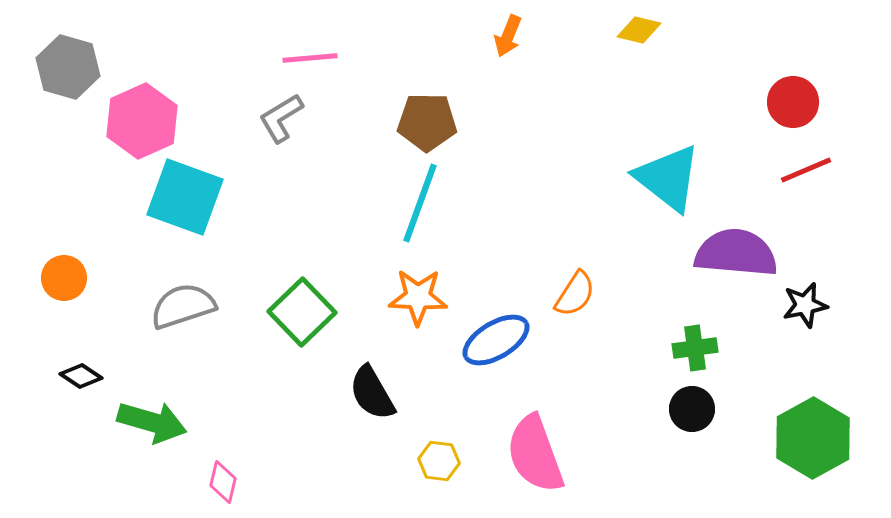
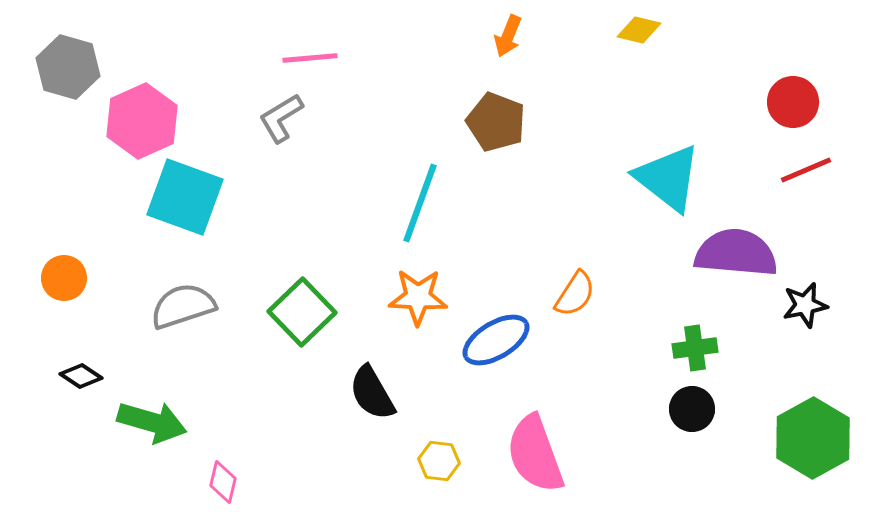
brown pentagon: moved 69 px right; rotated 20 degrees clockwise
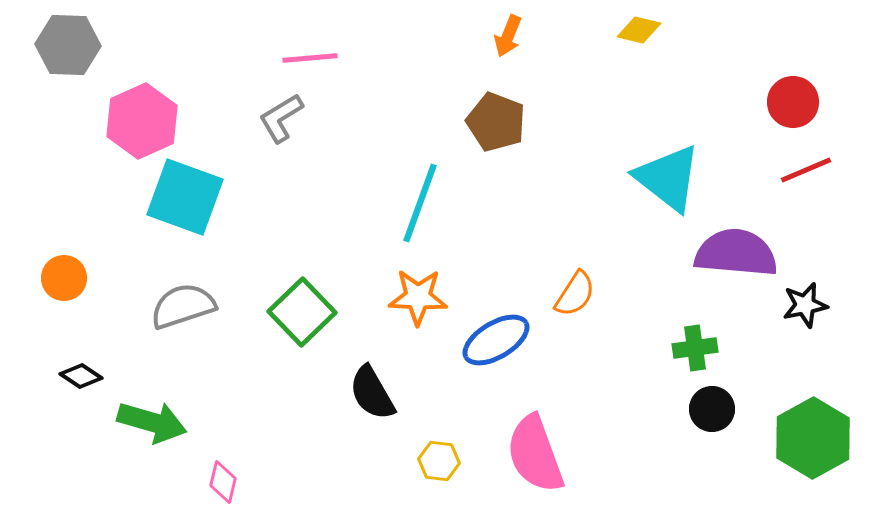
gray hexagon: moved 22 px up; rotated 14 degrees counterclockwise
black circle: moved 20 px right
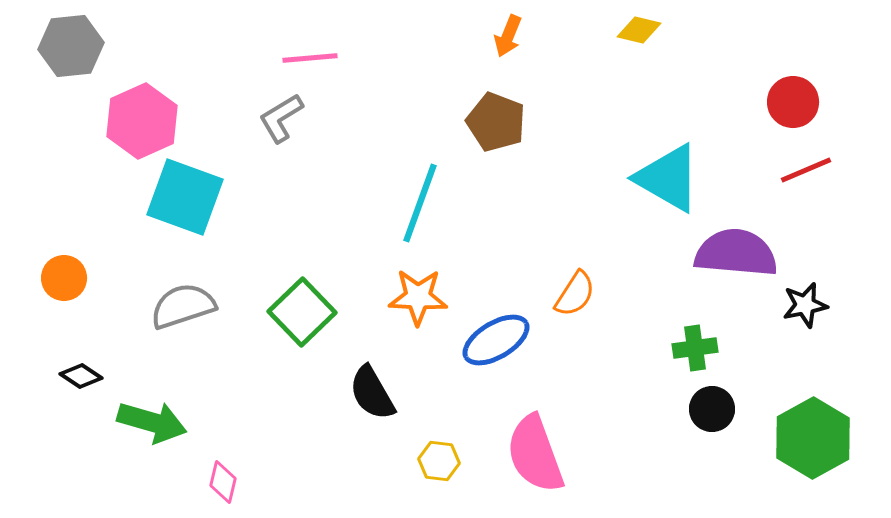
gray hexagon: moved 3 px right, 1 px down; rotated 8 degrees counterclockwise
cyan triangle: rotated 8 degrees counterclockwise
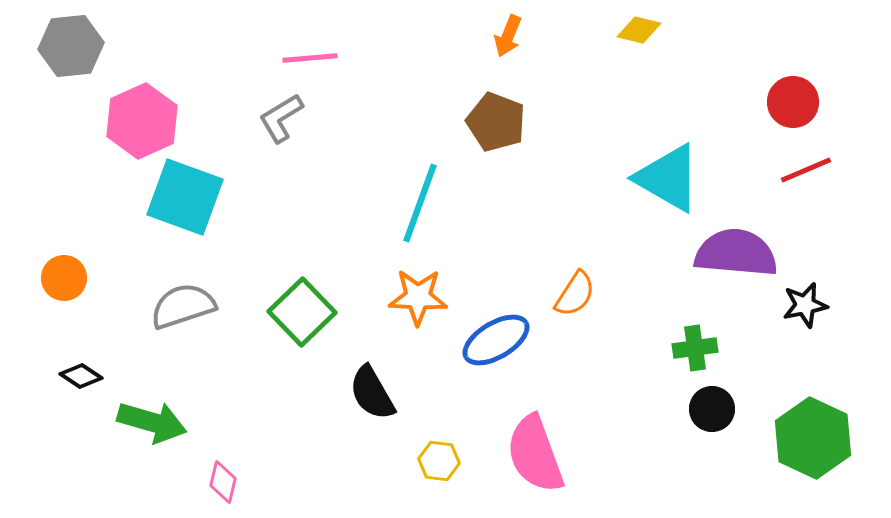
green hexagon: rotated 6 degrees counterclockwise
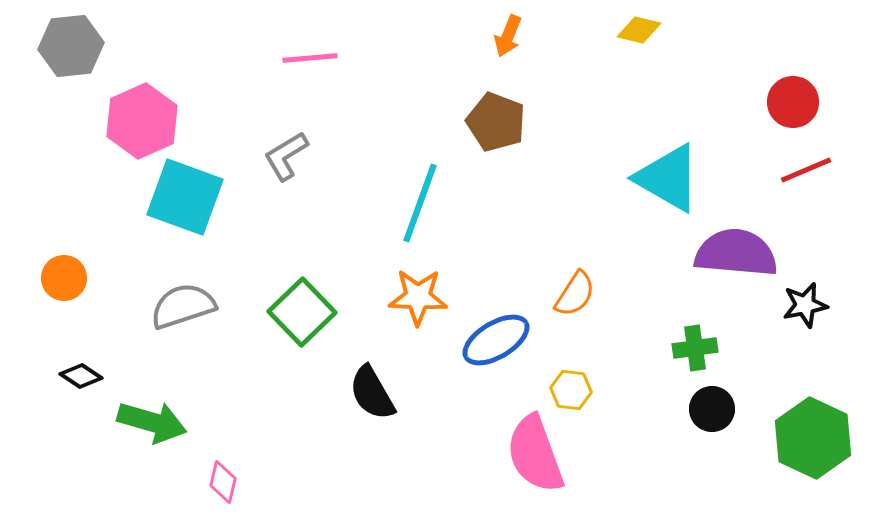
gray L-shape: moved 5 px right, 38 px down
yellow hexagon: moved 132 px right, 71 px up
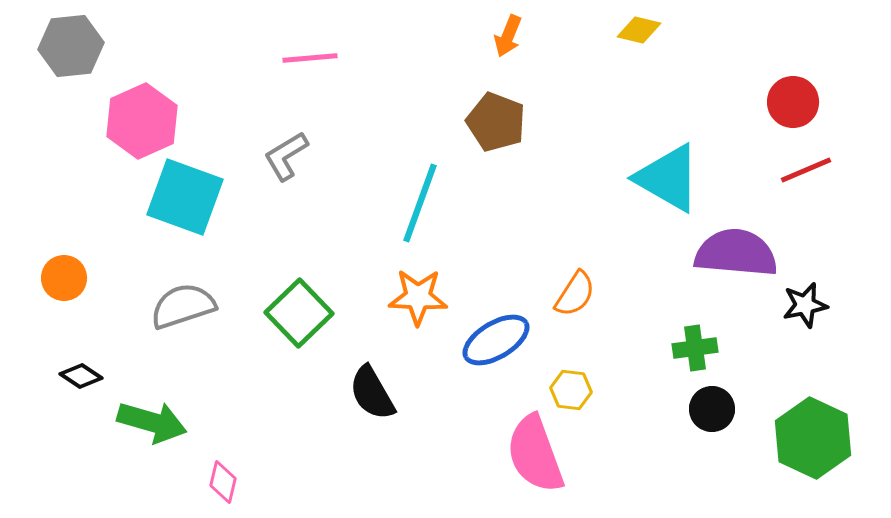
green square: moved 3 px left, 1 px down
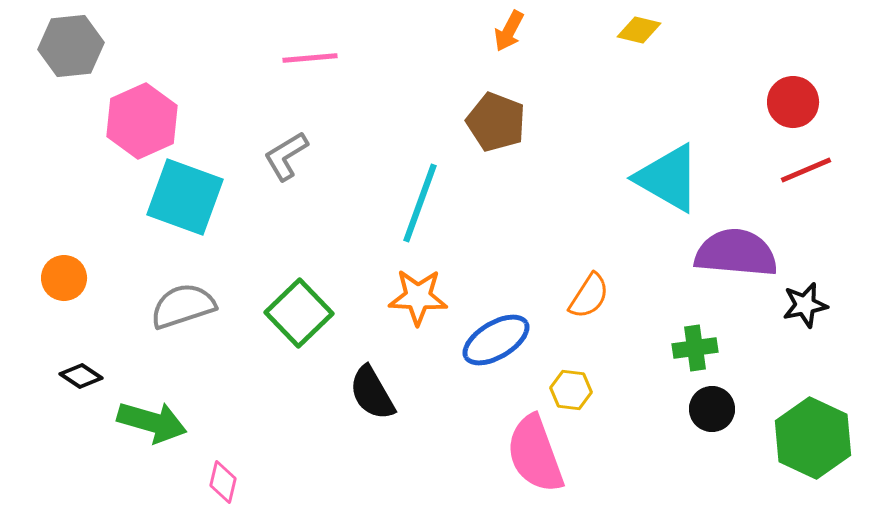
orange arrow: moved 1 px right, 5 px up; rotated 6 degrees clockwise
orange semicircle: moved 14 px right, 2 px down
